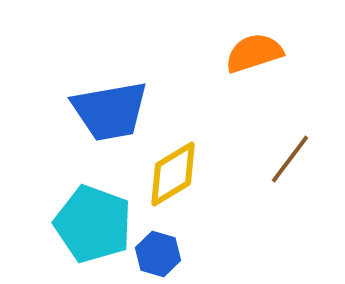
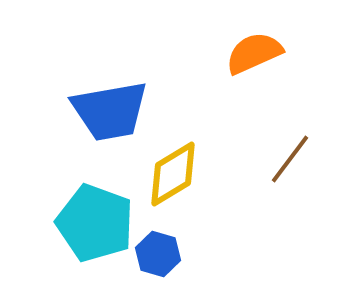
orange semicircle: rotated 6 degrees counterclockwise
cyan pentagon: moved 2 px right, 1 px up
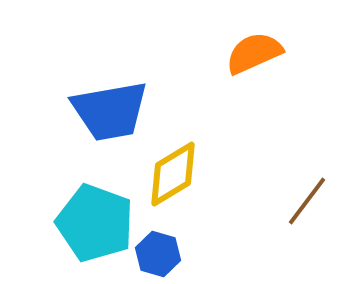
brown line: moved 17 px right, 42 px down
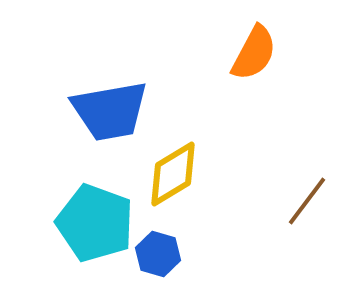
orange semicircle: rotated 142 degrees clockwise
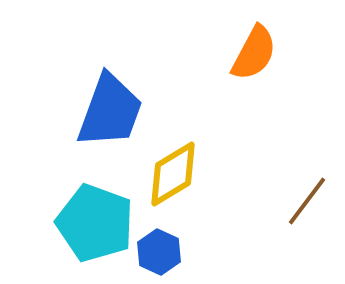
blue trapezoid: rotated 60 degrees counterclockwise
blue hexagon: moved 1 px right, 2 px up; rotated 9 degrees clockwise
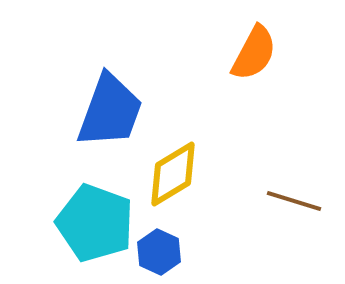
brown line: moved 13 px left; rotated 70 degrees clockwise
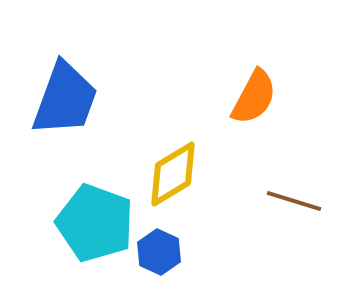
orange semicircle: moved 44 px down
blue trapezoid: moved 45 px left, 12 px up
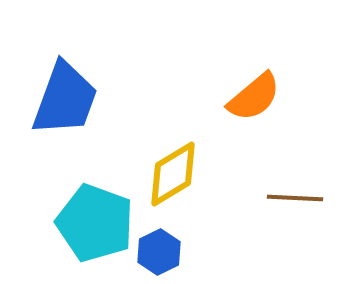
orange semicircle: rotated 22 degrees clockwise
brown line: moved 1 px right, 3 px up; rotated 14 degrees counterclockwise
blue hexagon: rotated 9 degrees clockwise
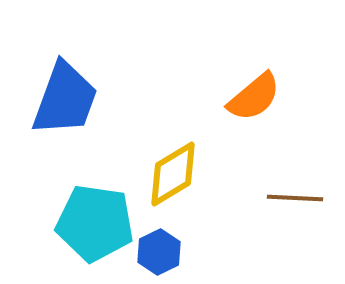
cyan pentagon: rotated 12 degrees counterclockwise
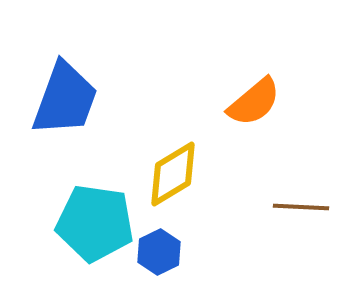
orange semicircle: moved 5 px down
brown line: moved 6 px right, 9 px down
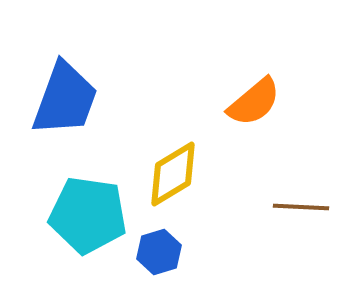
cyan pentagon: moved 7 px left, 8 px up
blue hexagon: rotated 9 degrees clockwise
